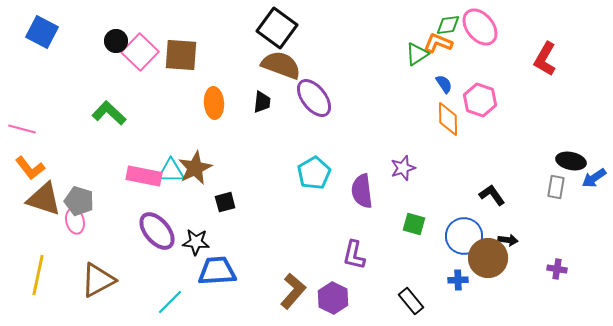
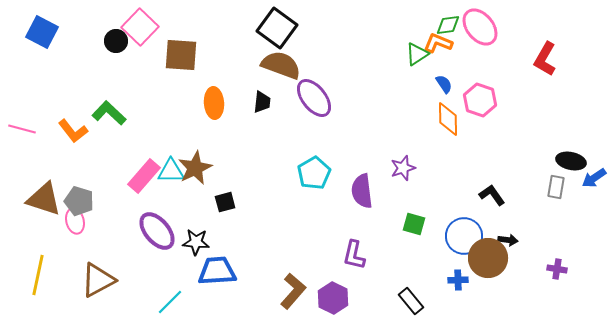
pink square at (140, 52): moved 25 px up
orange L-shape at (30, 168): moved 43 px right, 37 px up
pink rectangle at (144, 176): rotated 60 degrees counterclockwise
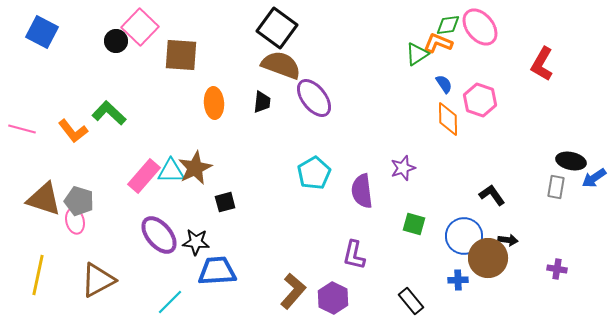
red L-shape at (545, 59): moved 3 px left, 5 px down
purple ellipse at (157, 231): moved 2 px right, 4 px down
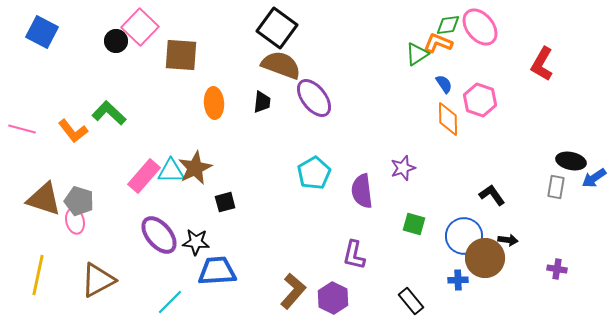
brown circle at (488, 258): moved 3 px left
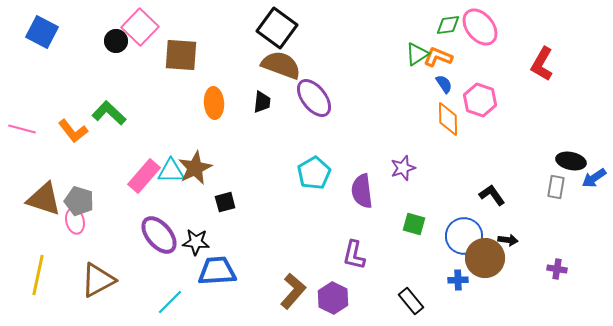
orange L-shape at (438, 43): moved 14 px down
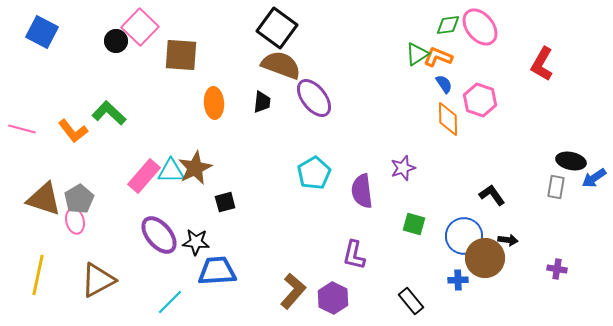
gray pentagon at (79, 201): moved 2 px up; rotated 24 degrees clockwise
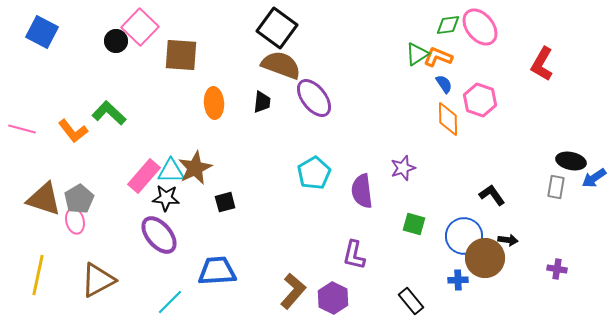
black star at (196, 242): moved 30 px left, 44 px up
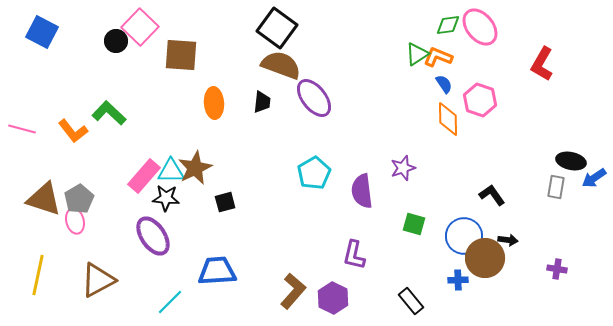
purple ellipse at (159, 235): moved 6 px left, 1 px down; rotated 6 degrees clockwise
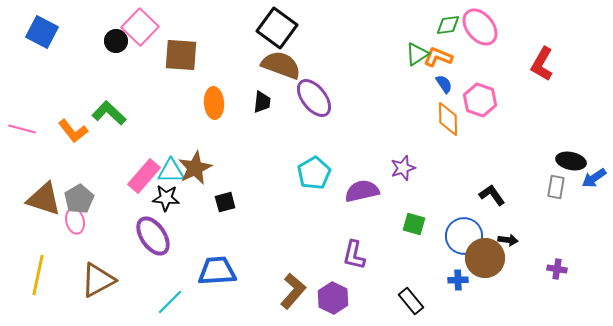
purple semicircle at (362, 191): rotated 84 degrees clockwise
